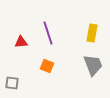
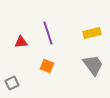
yellow rectangle: rotated 66 degrees clockwise
gray trapezoid: rotated 15 degrees counterclockwise
gray square: rotated 32 degrees counterclockwise
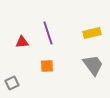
red triangle: moved 1 px right
orange square: rotated 24 degrees counterclockwise
